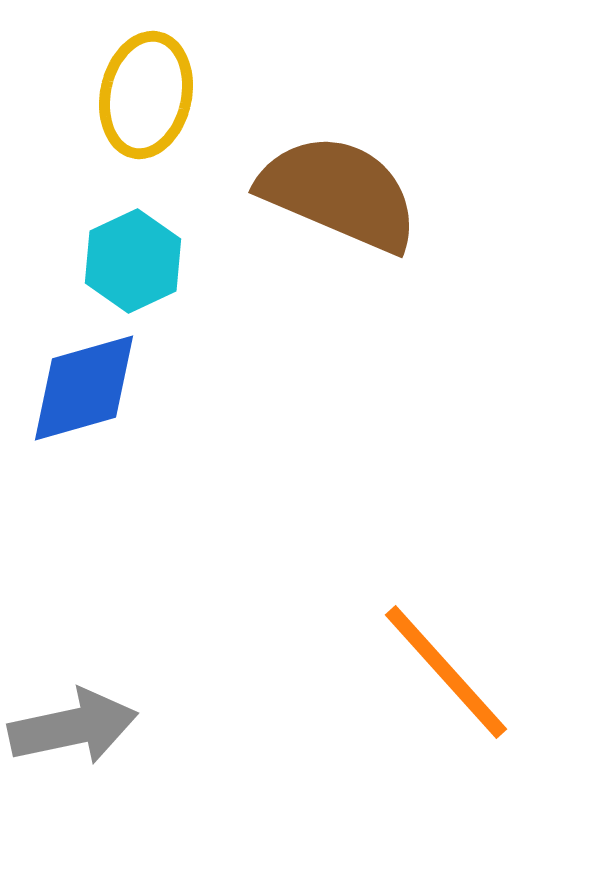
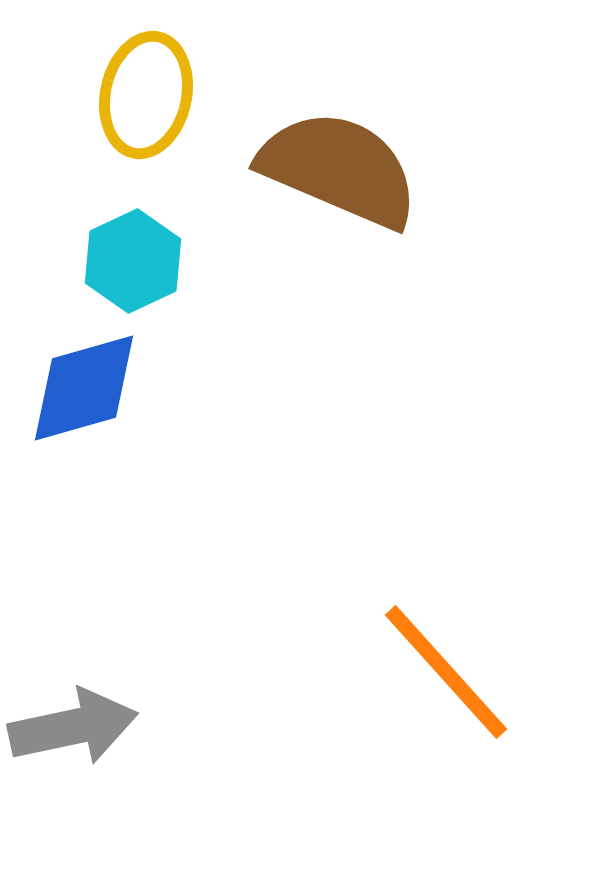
brown semicircle: moved 24 px up
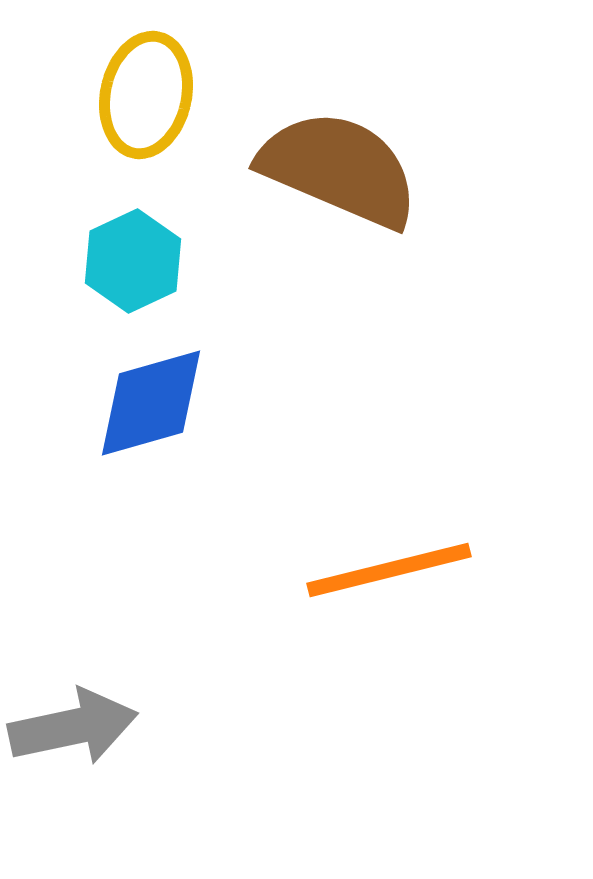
blue diamond: moved 67 px right, 15 px down
orange line: moved 57 px left, 102 px up; rotated 62 degrees counterclockwise
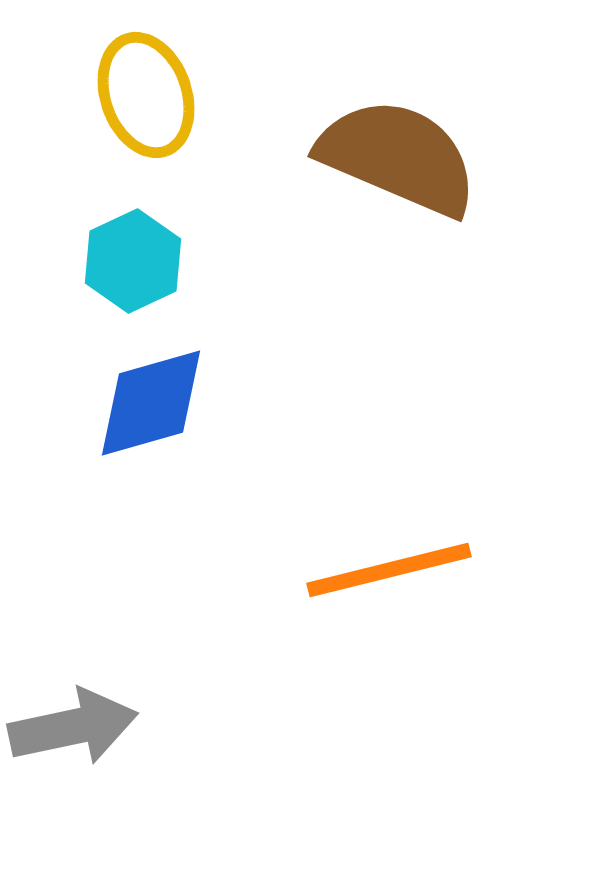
yellow ellipse: rotated 31 degrees counterclockwise
brown semicircle: moved 59 px right, 12 px up
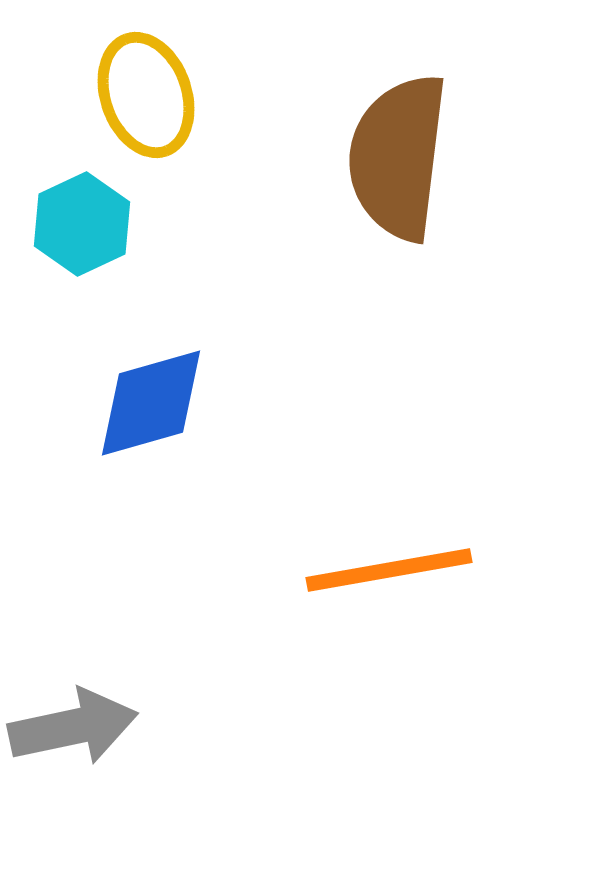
brown semicircle: rotated 106 degrees counterclockwise
cyan hexagon: moved 51 px left, 37 px up
orange line: rotated 4 degrees clockwise
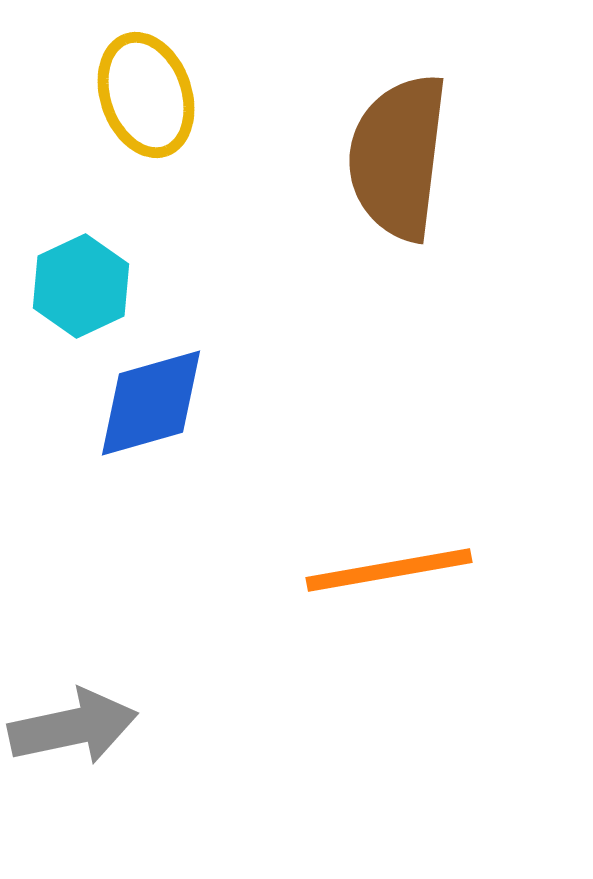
cyan hexagon: moved 1 px left, 62 px down
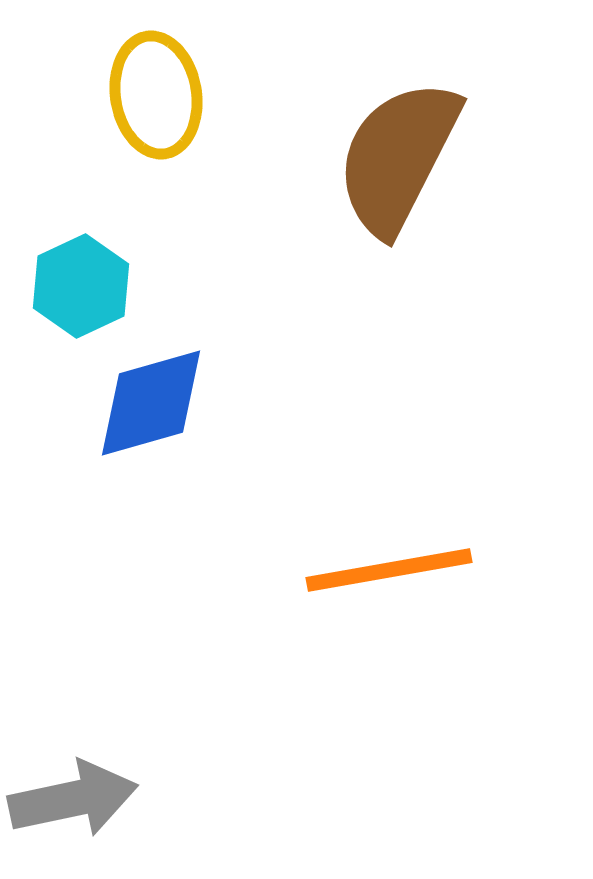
yellow ellipse: moved 10 px right; rotated 10 degrees clockwise
brown semicircle: rotated 20 degrees clockwise
gray arrow: moved 72 px down
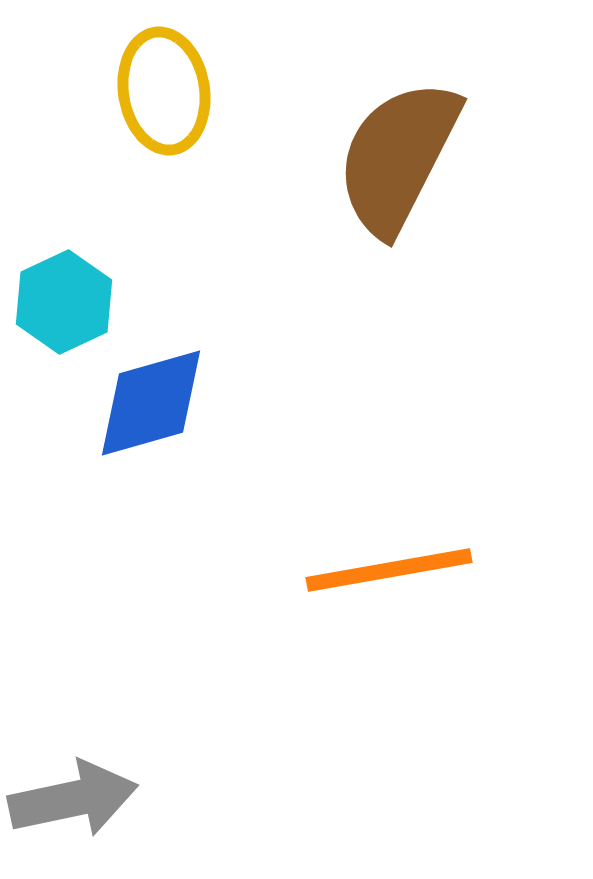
yellow ellipse: moved 8 px right, 4 px up
cyan hexagon: moved 17 px left, 16 px down
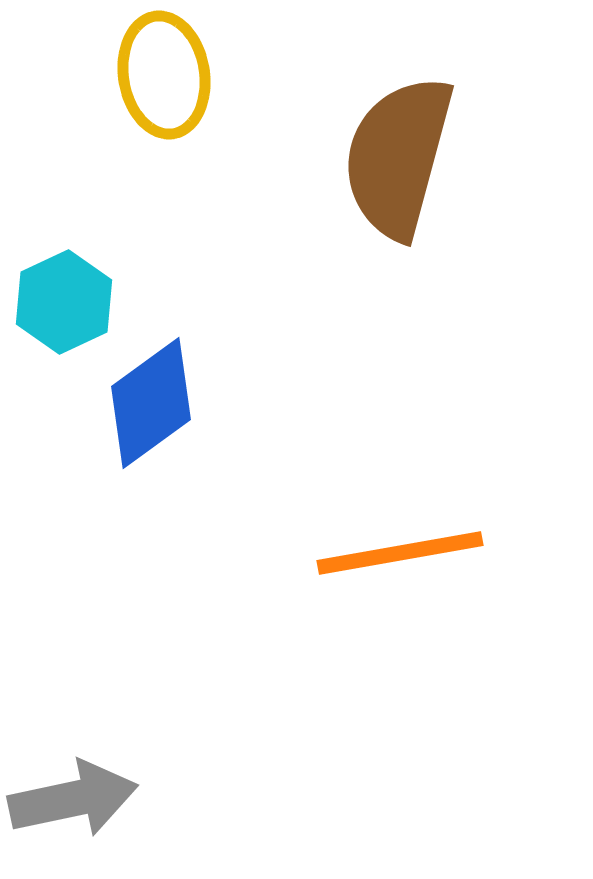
yellow ellipse: moved 16 px up
brown semicircle: rotated 12 degrees counterclockwise
blue diamond: rotated 20 degrees counterclockwise
orange line: moved 11 px right, 17 px up
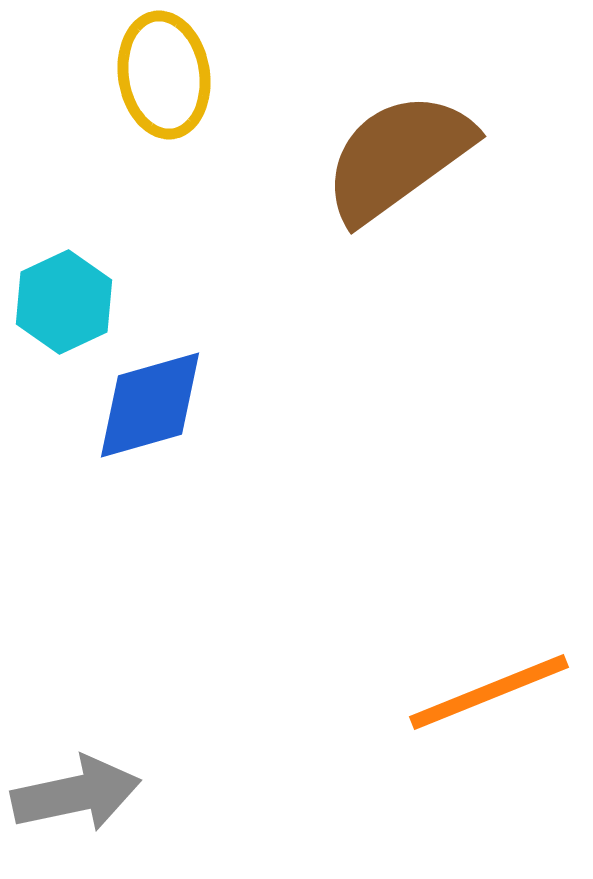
brown semicircle: rotated 39 degrees clockwise
blue diamond: moved 1 px left, 2 px down; rotated 20 degrees clockwise
orange line: moved 89 px right, 139 px down; rotated 12 degrees counterclockwise
gray arrow: moved 3 px right, 5 px up
